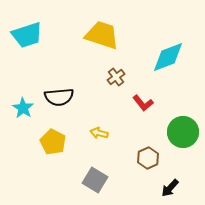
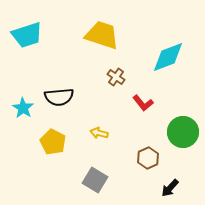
brown cross: rotated 18 degrees counterclockwise
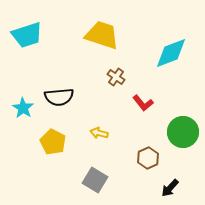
cyan diamond: moved 3 px right, 4 px up
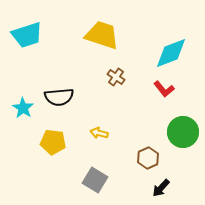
red L-shape: moved 21 px right, 14 px up
yellow pentagon: rotated 20 degrees counterclockwise
black arrow: moved 9 px left
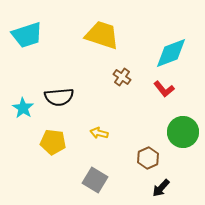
brown cross: moved 6 px right
